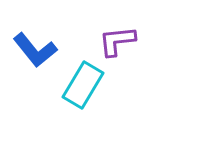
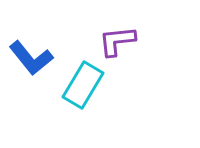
blue L-shape: moved 4 px left, 8 px down
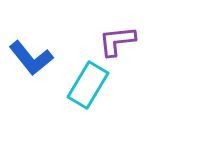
cyan rectangle: moved 5 px right
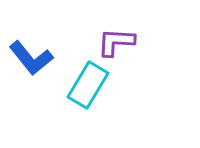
purple L-shape: moved 1 px left, 1 px down; rotated 9 degrees clockwise
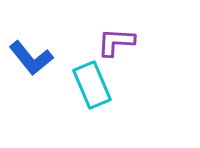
cyan rectangle: moved 4 px right; rotated 54 degrees counterclockwise
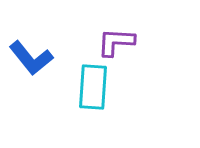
cyan rectangle: moved 1 px right, 2 px down; rotated 27 degrees clockwise
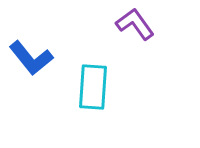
purple L-shape: moved 19 px right, 18 px up; rotated 51 degrees clockwise
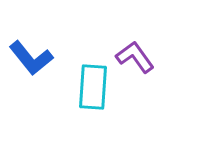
purple L-shape: moved 33 px down
